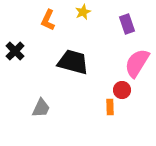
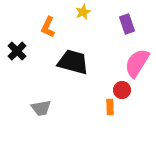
orange L-shape: moved 7 px down
black cross: moved 2 px right
gray trapezoid: rotated 55 degrees clockwise
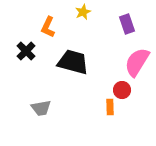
black cross: moved 9 px right
pink semicircle: moved 1 px up
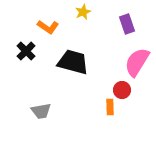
orange L-shape: rotated 80 degrees counterclockwise
gray trapezoid: moved 3 px down
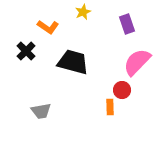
pink semicircle: rotated 12 degrees clockwise
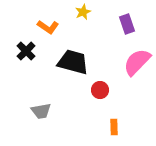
red circle: moved 22 px left
orange rectangle: moved 4 px right, 20 px down
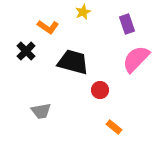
pink semicircle: moved 1 px left, 3 px up
orange rectangle: rotated 49 degrees counterclockwise
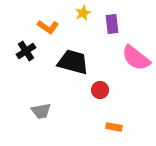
yellow star: moved 1 px down
purple rectangle: moved 15 px left; rotated 12 degrees clockwise
black cross: rotated 12 degrees clockwise
pink semicircle: moved 1 px up; rotated 96 degrees counterclockwise
orange rectangle: rotated 28 degrees counterclockwise
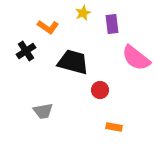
gray trapezoid: moved 2 px right
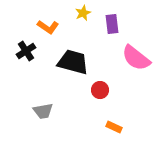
orange rectangle: rotated 14 degrees clockwise
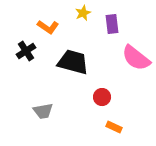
red circle: moved 2 px right, 7 px down
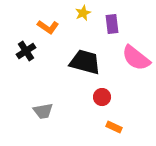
black trapezoid: moved 12 px right
